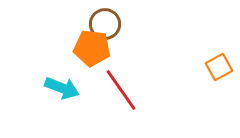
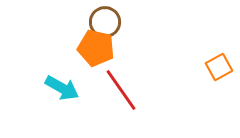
brown circle: moved 2 px up
orange pentagon: moved 4 px right; rotated 6 degrees clockwise
cyan arrow: rotated 8 degrees clockwise
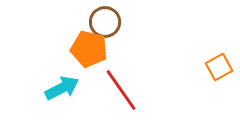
orange pentagon: moved 7 px left, 1 px down
cyan arrow: rotated 56 degrees counterclockwise
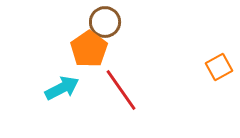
orange pentagon: rotated 24 degrees clockwise
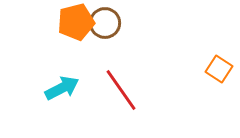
brown circle: moved 1 px down
orange pentagon: moved 13 px left, 27 px up; rotated 21 degrees clockwise
orange square: moved 2 px down; rotated 28 degrees counterclockwise
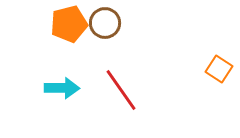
orange pentagon: moved 7 px left, 2 px down
cyan arrow: rotated 28 degrees clockwise
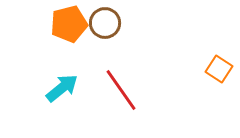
cyan arrow: rotated 40 degrees counterclockwise
